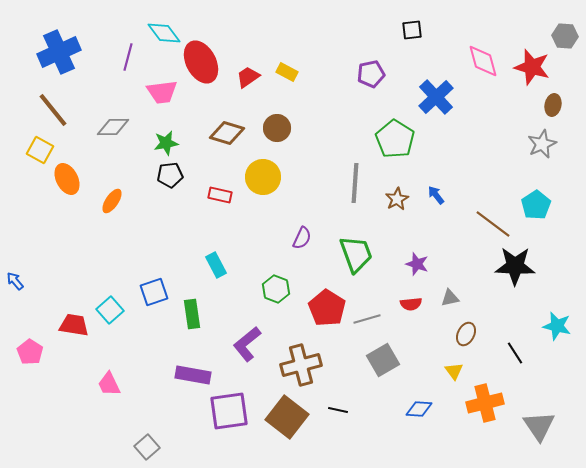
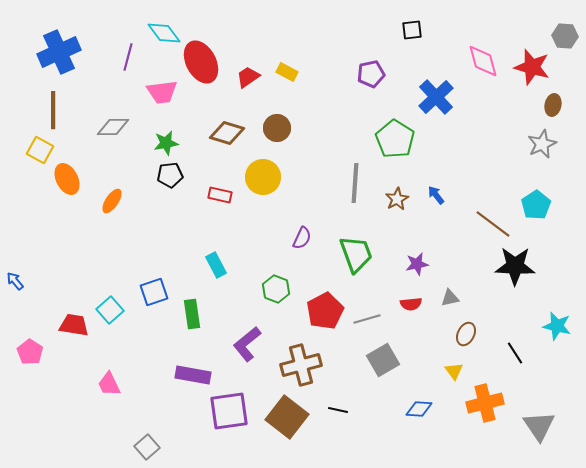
brown line at (53, 110): rotated 39 degrees clockwise
purple star at (417, 264): rotated 30 degrees counterclockwise
red pentagon at (327, 308): moved 2 px left, 3 px down; rotated 12 degrees clockwise
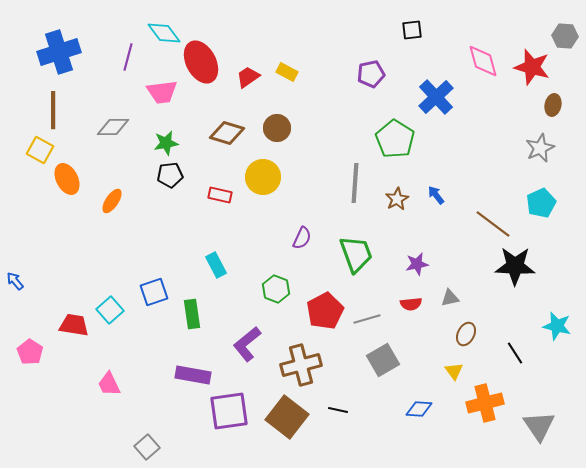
blue cross at (59, 52): rotated 6 degrees clockwise
gray star at (542, 144): moved 2 px left, 4 px down
cyan pentagon at (536, 205): moved 5 px right, 2 px up; rotated 8 degrees clockwise
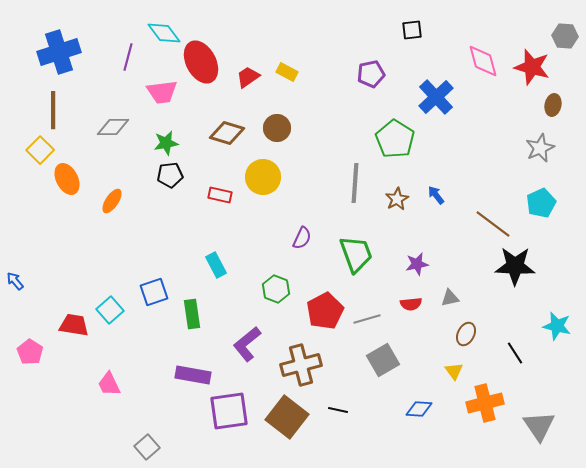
yellow square at (40, 150): rotated 16 degrees clockwise
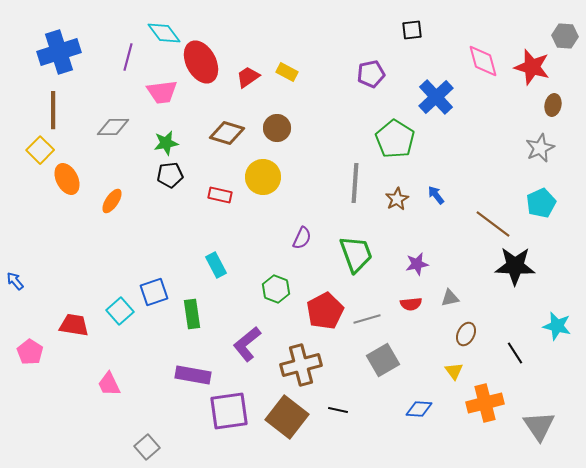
cyan square at (110, 310): moved 10 px right, 1 px down
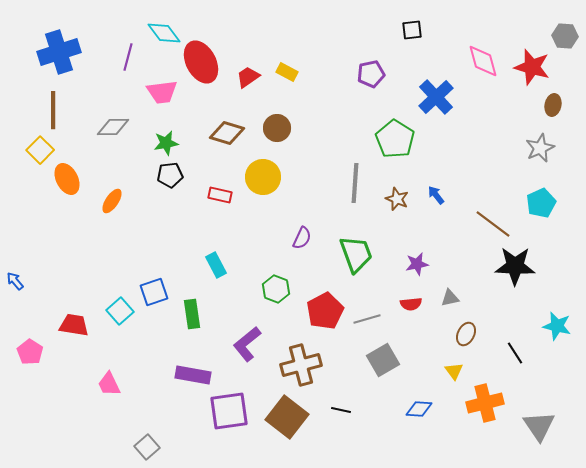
brown star at (397, 199): rotated 20 degrees counterclockwise
black line at (338, 410): moved 3 px right
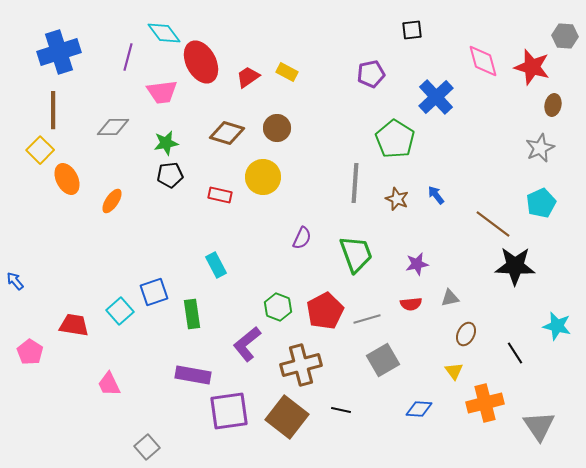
green hexagon at (276, 289): moved 2 px right, 18 px down
